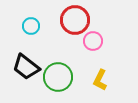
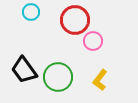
cyan circle: moved 14 px up
black trapezoid: moved 2 px left, 3 px down; rotated 16 degrees clockwise
yellow L-shape: rotated 10 degrees clockwise
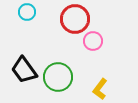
cyan circle: moved 4 px left
red circle: moved 1 px up
yellow L-shape: moved 9 px down
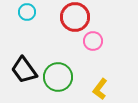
red circle: moved 2 px up
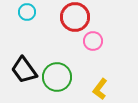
green circle: moved 1 px left
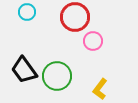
green circle: moved 1 px up
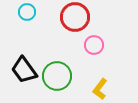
pink circle: moved 1 px right, 4 px down
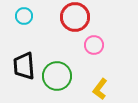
cyan circle: moved 3 px left, 4 px down
black trapezoid: moved 4 px up; rotated 32 degrees clockwise
